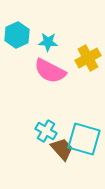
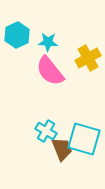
pink semicircle: rotated 24 degrees clockwise
brown trapezoid: rotated 20 degrees clockwise
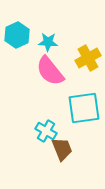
cyan square: moved 31 px up; rotated 24 degrees counterclockwise
